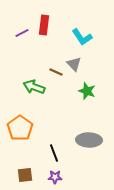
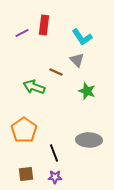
gray triangle: moved 3 px right, 4 px up
orange pentagon: moved 4 px right, 2 px down
brown square: moved 1 px right, 1 px up
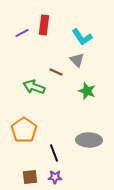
brown square: moved 4 px right, 3 px down
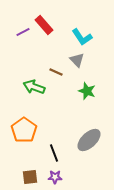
red rectangle: rotated 48 degrees counterclockwise
purple line: moved 1 px right, 1 px up
gray ellipse: rotated 45 degrees counterclockwise
